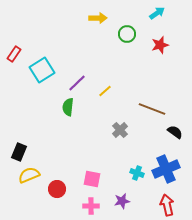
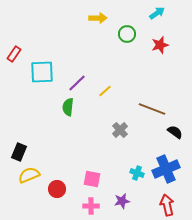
cyan square: moved 2 px down; rotated 30 degrees clockwise
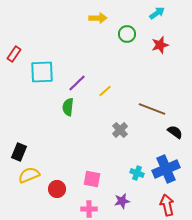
pink cross: moved 2 px left, 3 px down
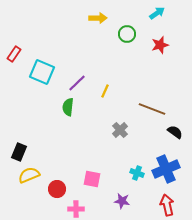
cyan square: rotated 25 degrees clockwise
yellow line: rotated 24 degrees counterclockwise
purple star: rotated 21 degrees clockwise
pink cross: moved 13 px left
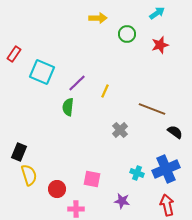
yellow semicircle: rotated 95 degrees clockwise
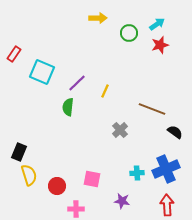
cyan arrow: moved 11 px down
green circle: moved 2 px right, 1 px up
cyan cross: rotated 24 degrees counterclockwise
red circle: moved 3 px up
red arrow: rotated 10 degrees clockwise
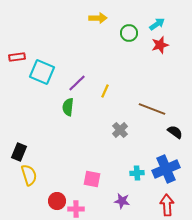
red rectangle: moved 3 px right, 3 px down; rotated 49 degrees clockwise
red circle: moved 15 px down
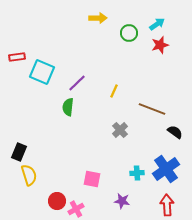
yellow line: moved 9 px right
blue cross: rotated 12 degrees counterclockwise
pink cross: rotated 28 degrees counterclockwise
